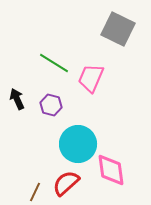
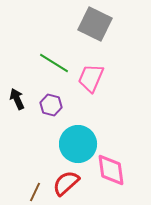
gray square: moved 23 px left, 5 px up
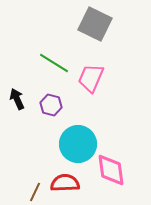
red semicircle: moved 1 px left; rotated 40 degrees clockwise
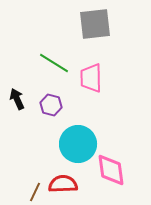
gray square: rotated 32 degrees counterclockwise
pink trapezoid: rotated 24 degrees counterclockwise
red semicircle: moved 2 px left, 1 px down
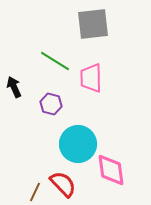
gray square: moved 2 px left
green line: moved 1 px right, 2 px up
black arrow: moved 3 px left, 12 px up
purple hexagon: moved 1 px up
red semicircle: rotated 48 degrees clockwise
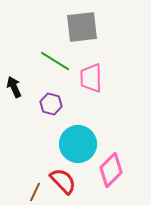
gray square: moved 11 px left, 3 px down
pink diamond: rotated 52 degrees clockwise
red semicircle: moved 3 px up
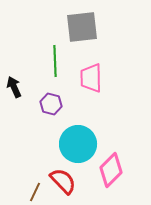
green line: rotated 56 degrees clockwise
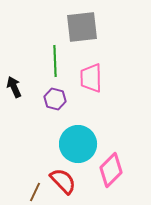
purple hexagon: moved 4 px right, 5 px up
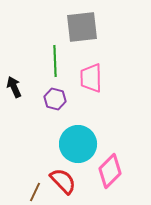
pink diamond: moved 1 px left, 1 px down
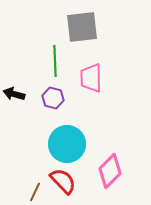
black arrow: moved 7 px down; rotated 50 degrees counterclockwise
purple hexagon: moved 2 px left, 1 px up
cyan circle: moved 11 px left
